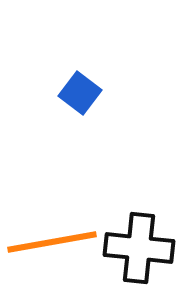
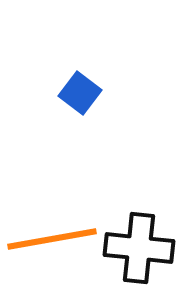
orange line: moved 3 px up
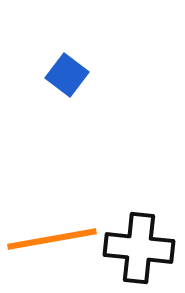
blue square: moved 13 px left, 18 px up
